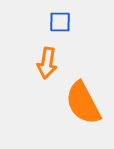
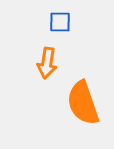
orange semicircle: rotated 9 degrees clockwise
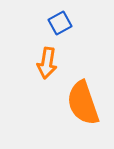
blue square: moved 1 px down; rotated 30 degrees counterclockwise
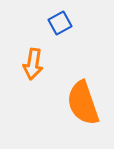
orange arrow: moved 14 px left, 1 px down
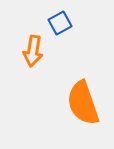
orange arrow: moved 13 px up
